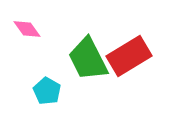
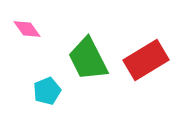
red rectangle: moved 17 px right, 4 px down
cyan pentagon: rotated 20 degrees clockwise
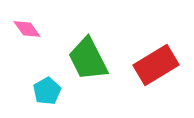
red rectangle: moved 10 px right, 5 px down
cyan pentagon: rotated 8 degrees counterclockwise
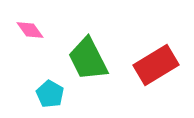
pink diamond: moved 3 px right, 1 px down
cyan pentagon: moved 3 px right, 3 px down; rotated 12 degrees counterclockwise
